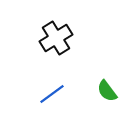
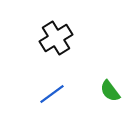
green semicircle: moved 3 px right
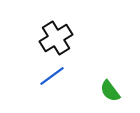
blue line: moved 18 px up
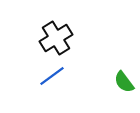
green semicircle: moved 14 px right, 9 px up
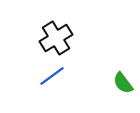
green semicircle: moved 1 px left, 1 px down
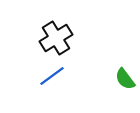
green semicircle: moved 2 px right, 4 px up
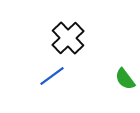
black cross: moved 12 px right; rotated 12 degrees counterclockwise
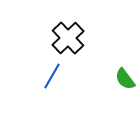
blue line: rotated 24 degrees counterclockwise
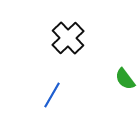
blue line: moved 19 px down
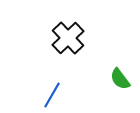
green semicircle: moved 5 px left
